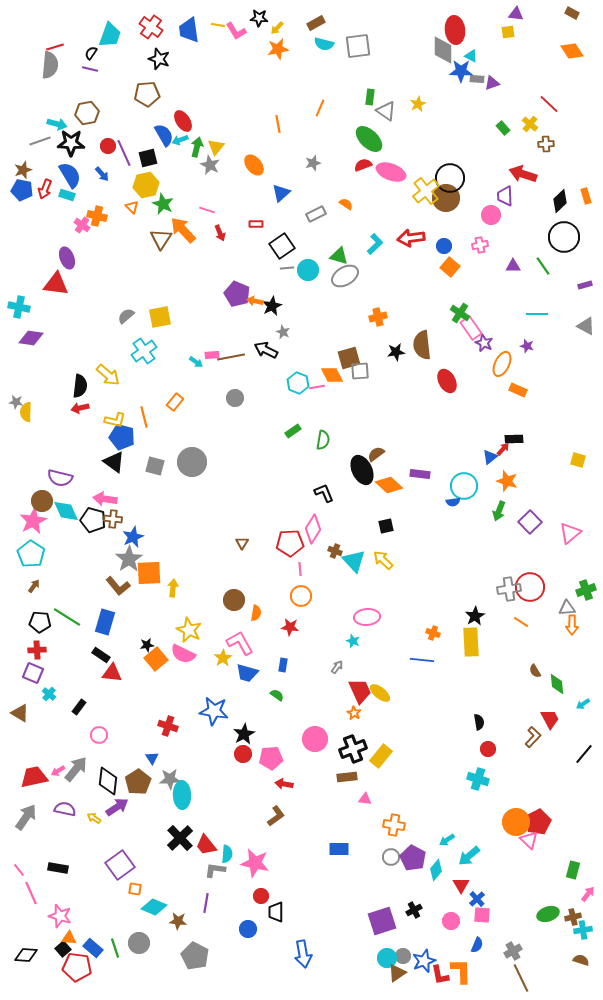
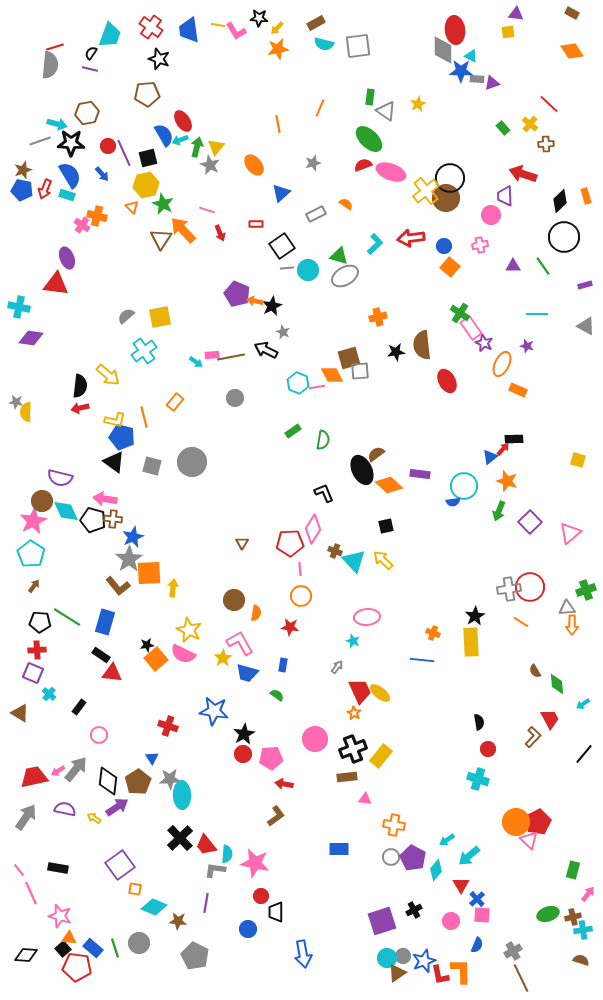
gray square at (155, 466): moved 3 px left
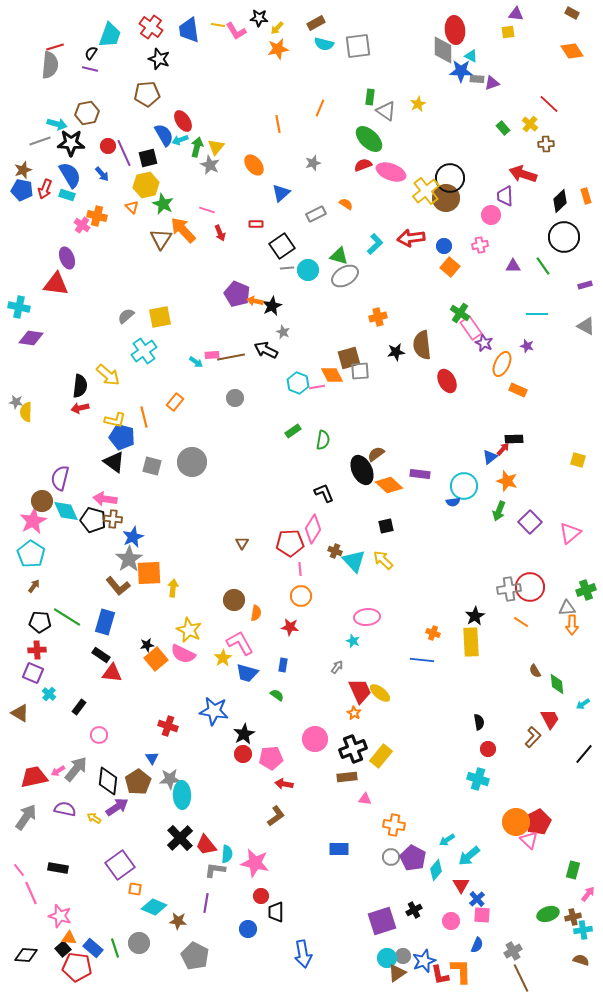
purple semicircle at (60, 478): rotated 90 degrees clockwise
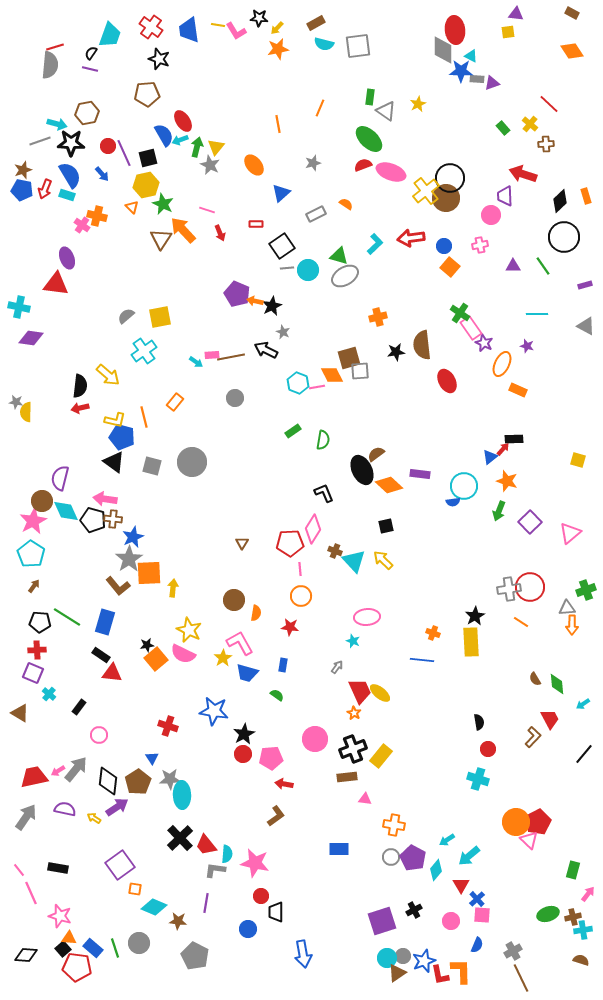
brown semicircle at (535, 671): moved 8 px down
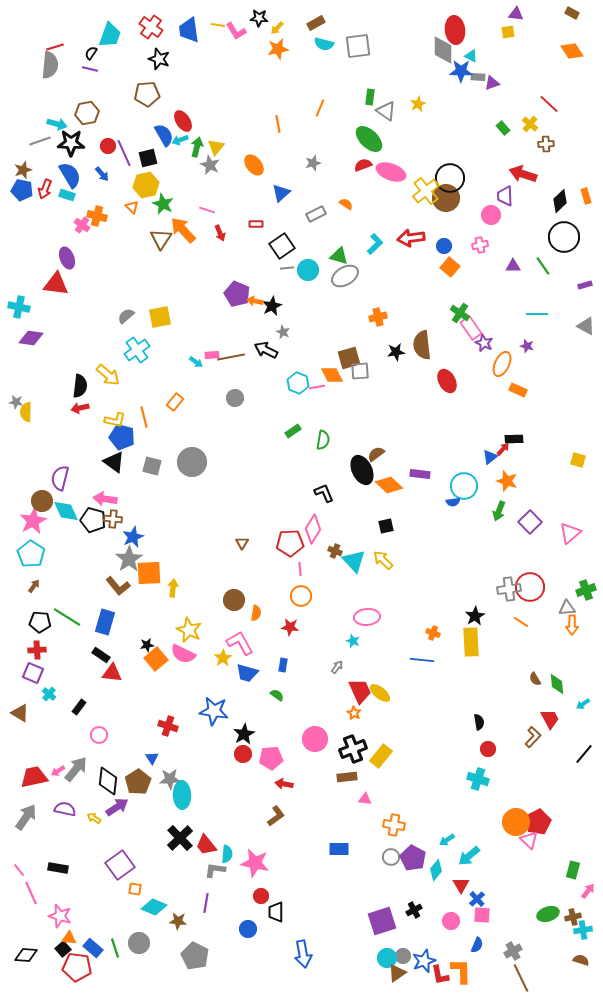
gray rectangle at (477, 79): moved 1 px right, 2 px up
cyan cross at (144, 351): moved 7 px left, 1 px up
pink arrow at (588, 894): moved 3 px up
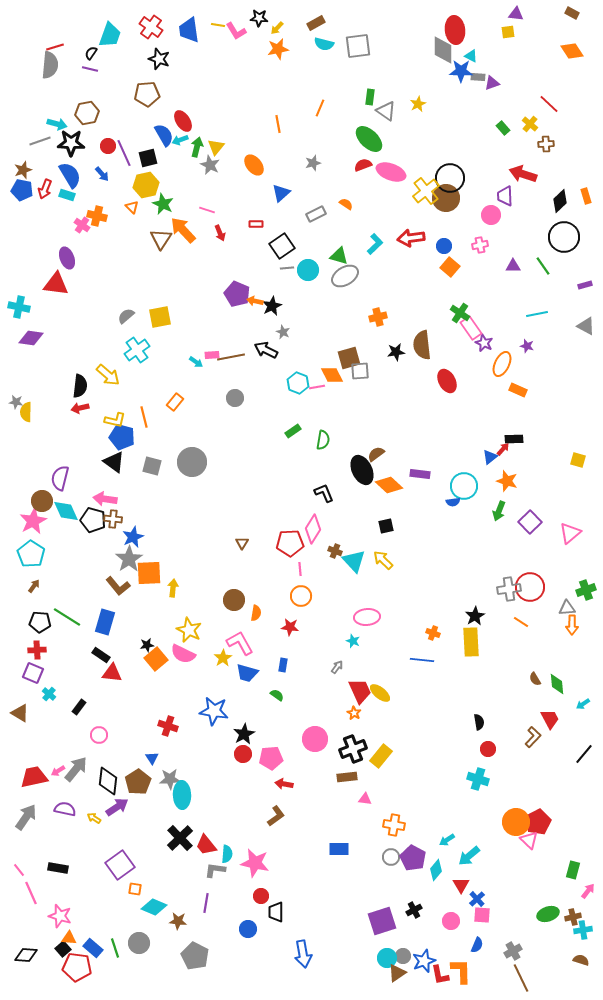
cyan line at (537, 314): rotated 10 degrees counterclockwise
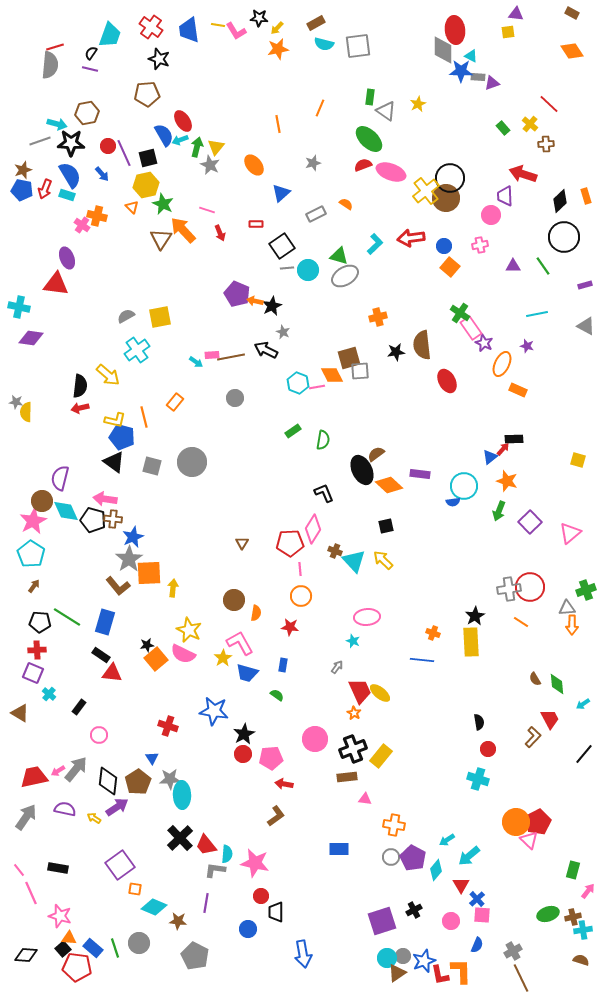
gray semicircle at (126, 316): rotated 12 degrees clockwise
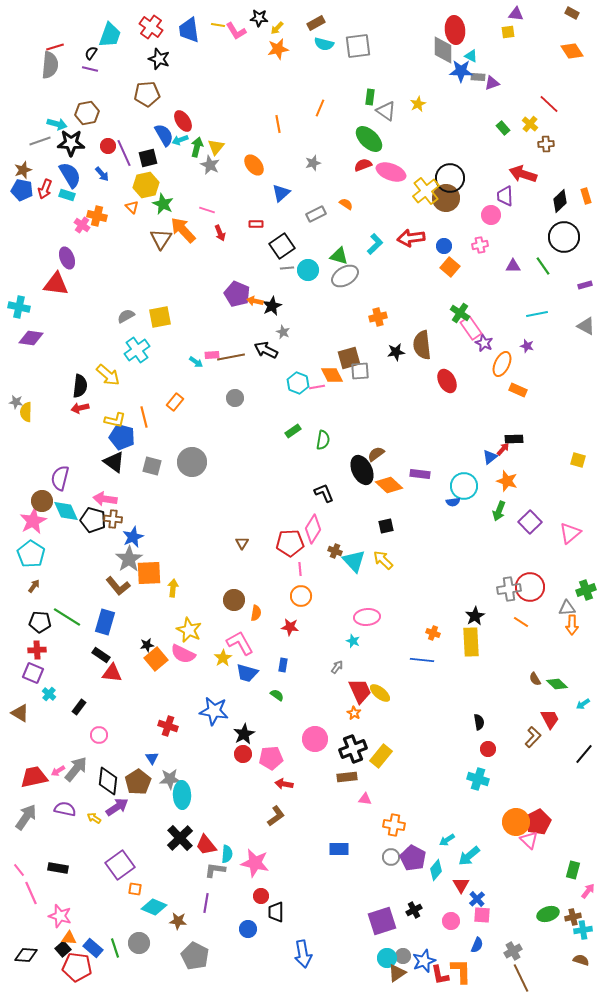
green diamond at (557, 684): rotated 40 degrees counterclockwise
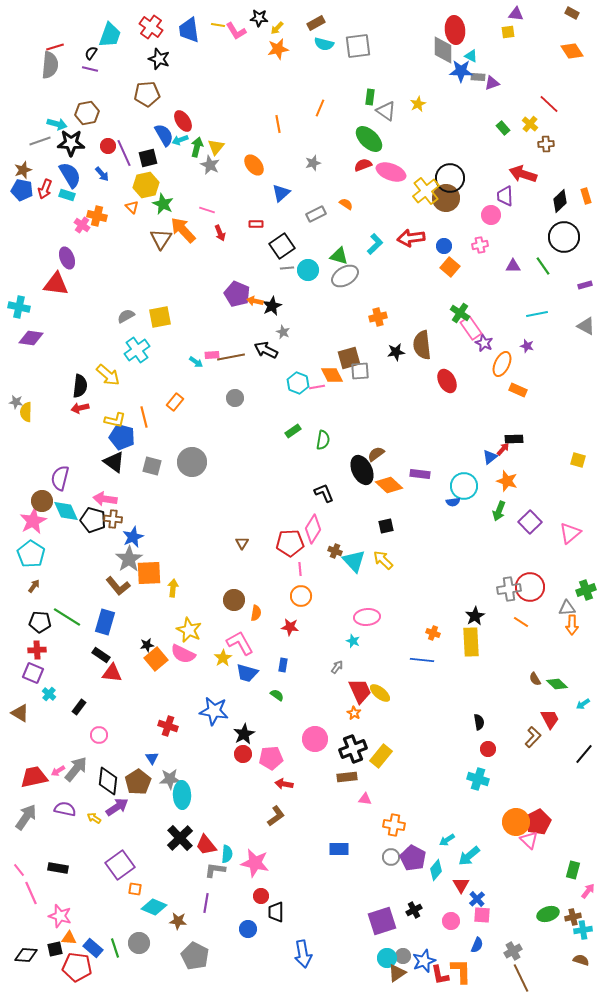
black square at (63, 949): moved 8 px left; rotated 28 degrees clockwise
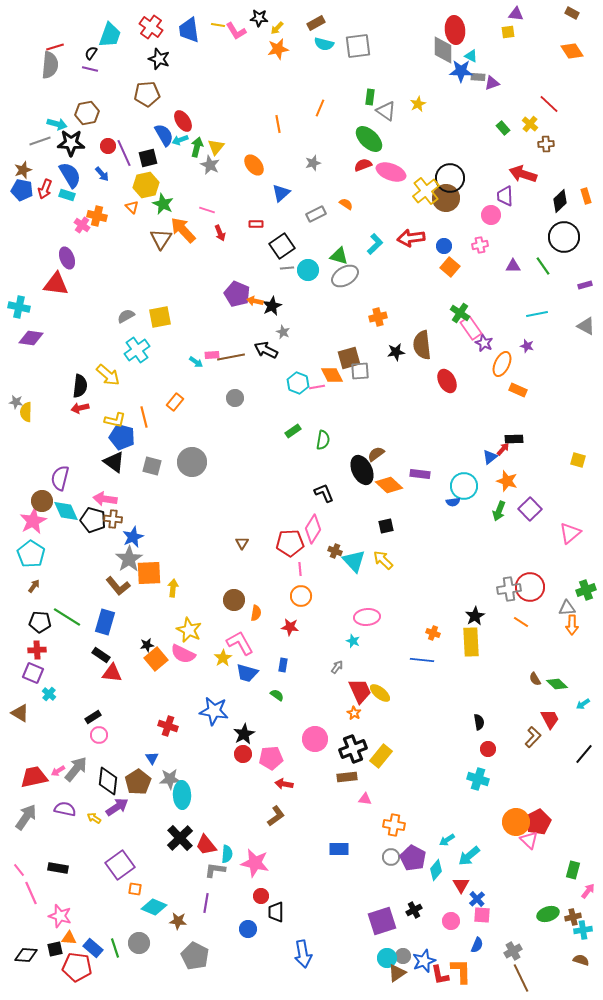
purple square at (530, 522): moved 13 px up
black rectangle at (79, 707): moved 14 px right, 10 px down; rotated 21 degrees clockwise
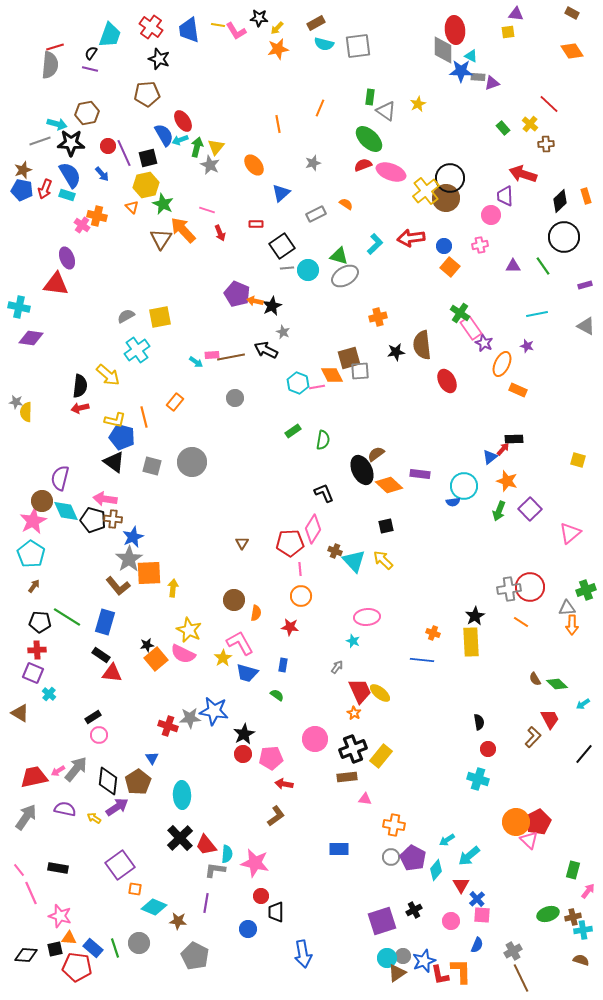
gray star at (170, 779): moved 20 px right, 61 px up
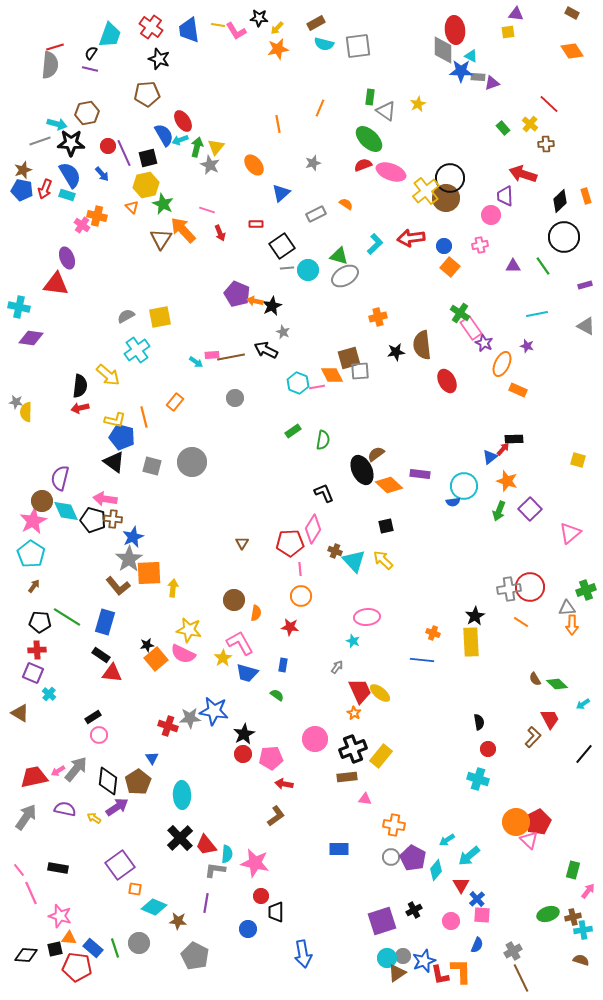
yellow star at (189, 630): rotated 15 degrees counterclockwise
